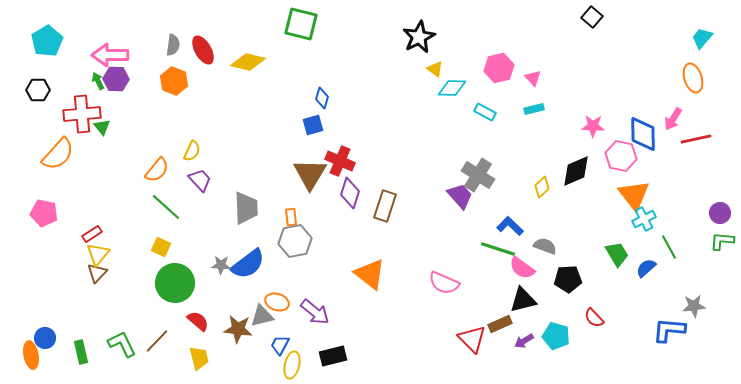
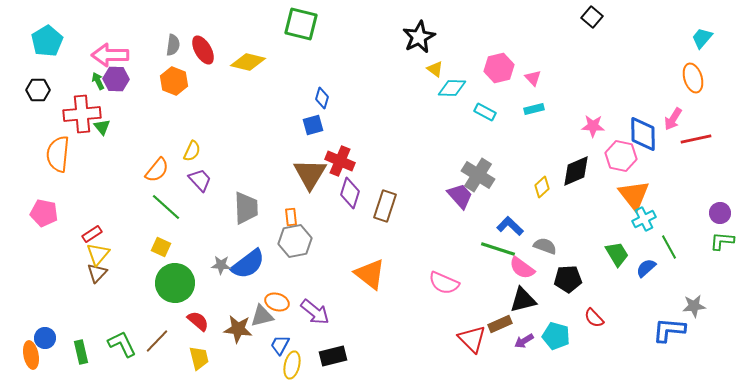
orange semicircle at (58, 154): rotated 144 degrees clockwise
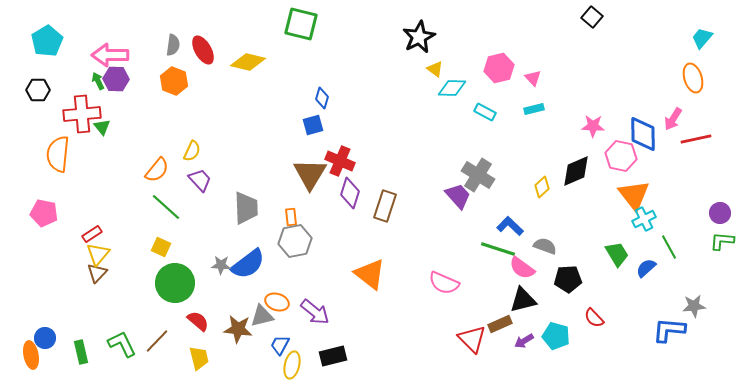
purple trapezoid at (460, 196): moved 2 px left
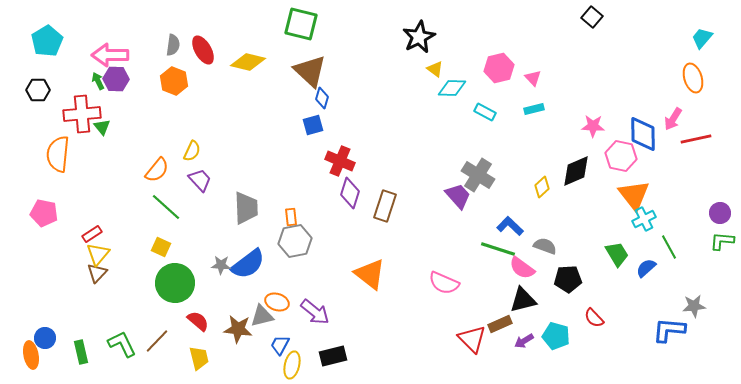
brown triangle at (310, 174): moved 103 px up; rotated 18 degrees counterclockwise
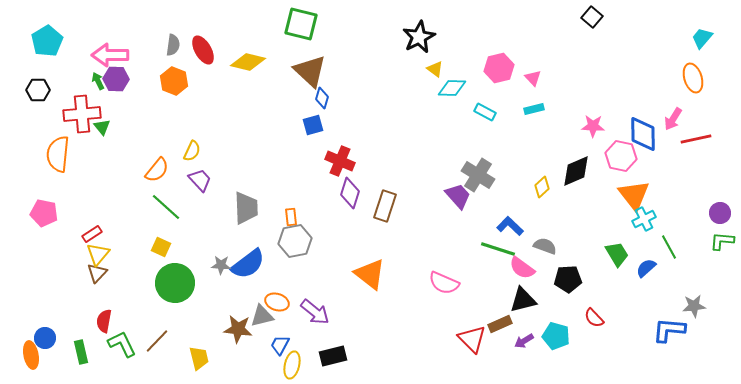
red semicircle at (198, 321): moved 94 px left; rotated 120 degrees counterclockwise
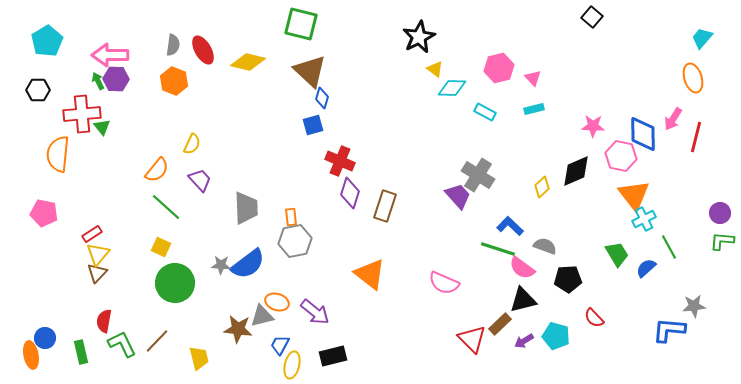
red line at (696, 139): moved 2 px up; rotated 64 degrees counterclockwise
yellow semicircle at (192, 151): moved 7 px up
brown rectangle at (500, 324): rotated 20 degrees counterclockwise
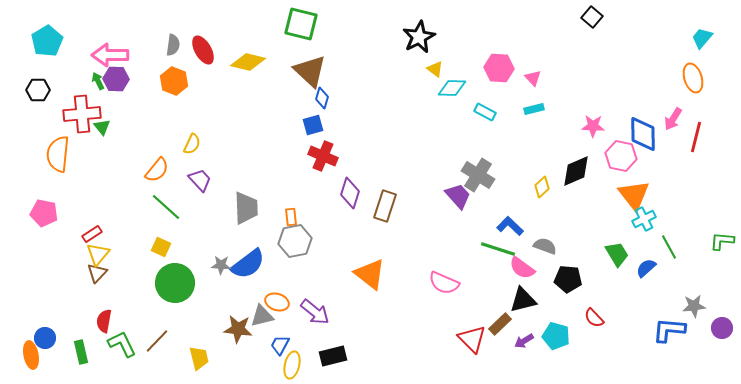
pink hexagon at (499, 68): rotated 16 degrees clockwise
red cross at (340, 161): moved 17 px left, 5 px up
purple circle at (720, 213): moved 2 px right, 115 px down
black pentagon at (568, 279): rotated 8 degrees clockwise
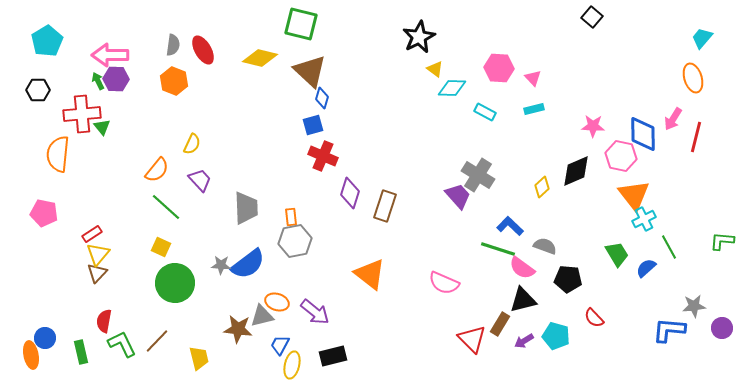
yellow diamond at (248, 62): moved 12 px right, 4 px up
brown rectangle at (500, 324): rotated 15 degrees counterclockwise
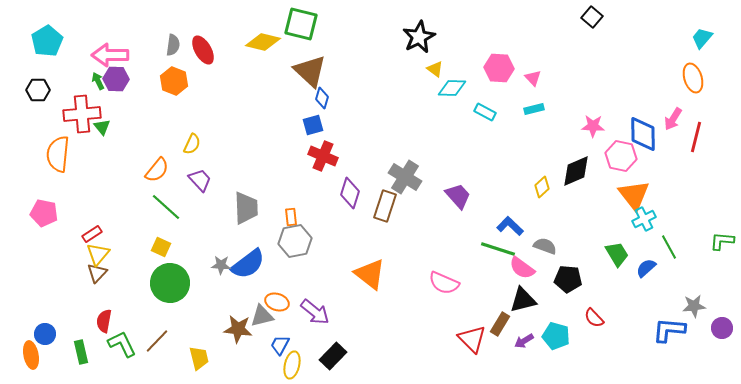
yellow diamond at (260, 58): moved 3 px right, 16 px up
gray cross at (478, 175): moved 73 px left, 2 px down
green circle at (175, 283): moved 5 px left
blue circle at (45, 338): moved 4 px up
black rectangle at (333, 356): rotated 32 degrees counterclockwise
